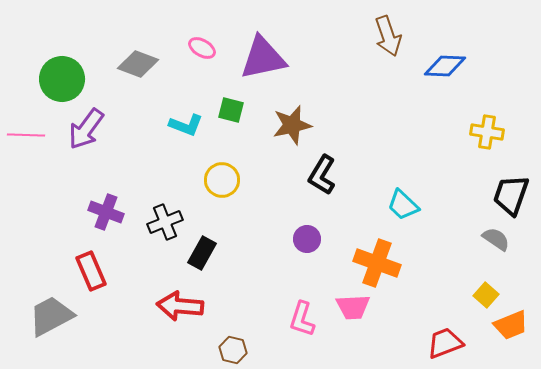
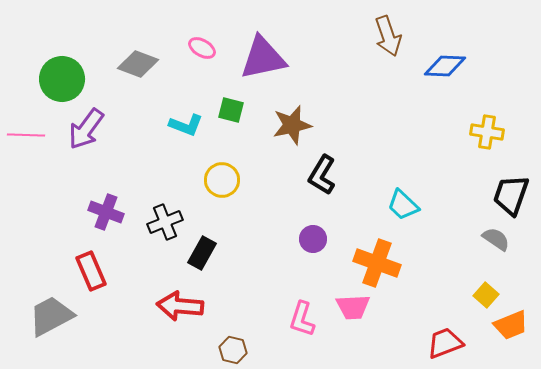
purple circle: moved 6 px right
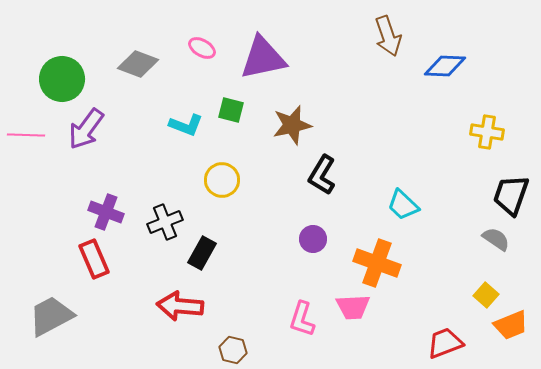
red rectangle: moved 3 px right, 12 px up
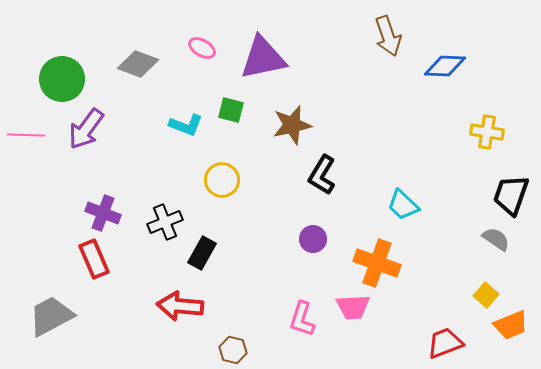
purple cross: moved 3 px left, 1 px down
